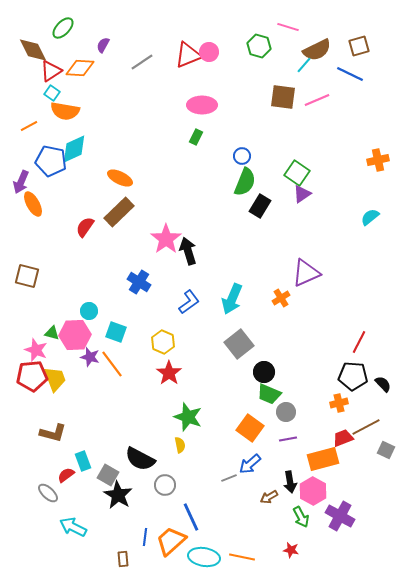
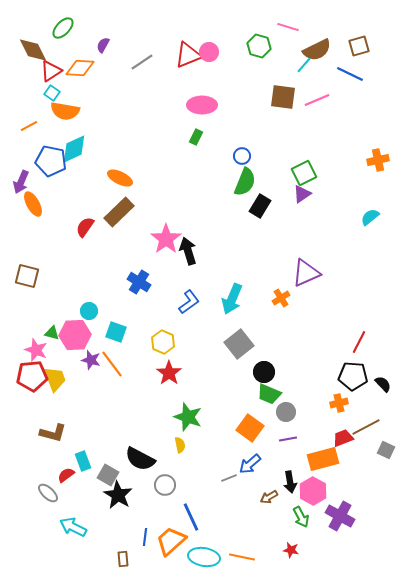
green square at (297, 173): moved 7 px right; rotated 30 degrees clockwise
purple star at (90, 357): moved 1 px right, 3 px down
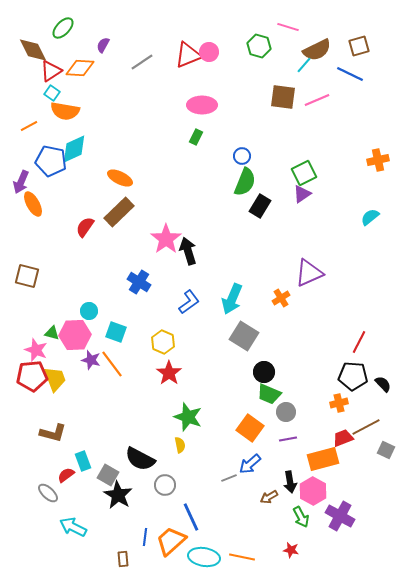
purple triangle at (306, 273): moved 3 px right
gray square at (239, 344): moved 5 px right, 8 px up; rotated 20 degrees counterclockwise
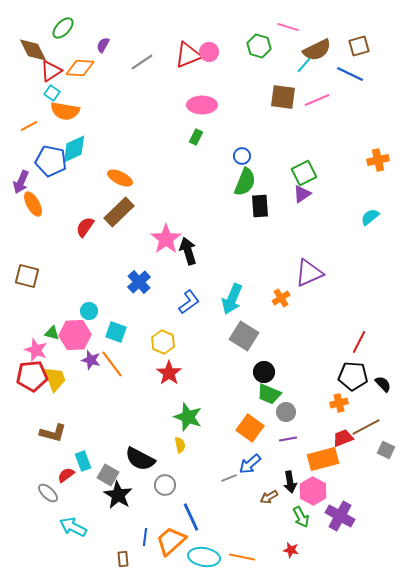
black rectangle at (260, 206): rotated 35 degrees counterclockwise
blue cross at (139, 282): rotated 15 degrees clockwise
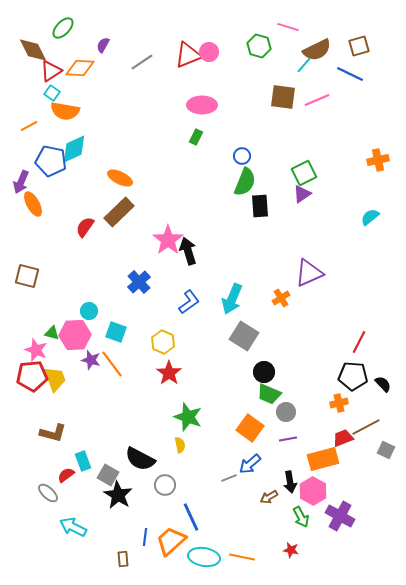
pink star at (166, 239): moved 2 px right, 1 px down
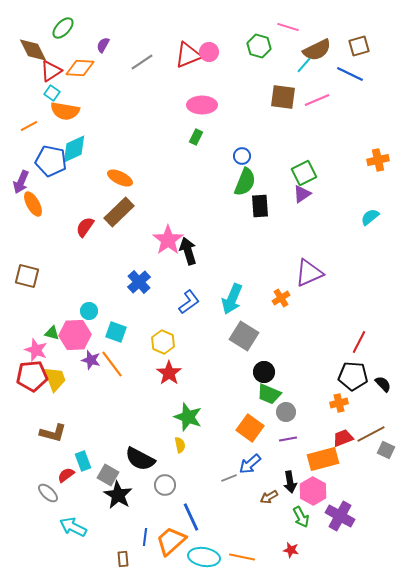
brown line at (366, 427): moved 5 px right, 7 px down
